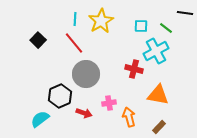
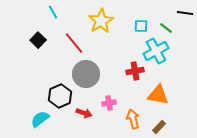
cyan line: moved 22 px left, 7 px up; rotated 32 degrees counterclockwise
red cross: moved 1 px right, 2 px down; rotated 24 degrees counterclockwise
orange arrow: moved 4 px right, 2 px down
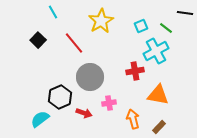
cyan square: rotated 24 degrees counterclockwise
gray circle: moved 4 px right, 3 px down
black hexagon: moved 1 px down
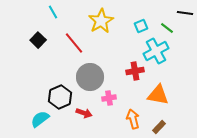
green line: moved 1 px right
pink cross: moved 5 px up
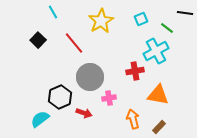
cyan square: moved 7 px up
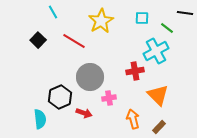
cyan square: moved 1 px right, 1 px up; rotated 24 degrees clockwise
red line: moved 2 px up; rotated 20 degrees counterclockwise
orange triangle: rotated 35 degrees clockwise
cyan semicircle: rotated 120 degrees clockwise
